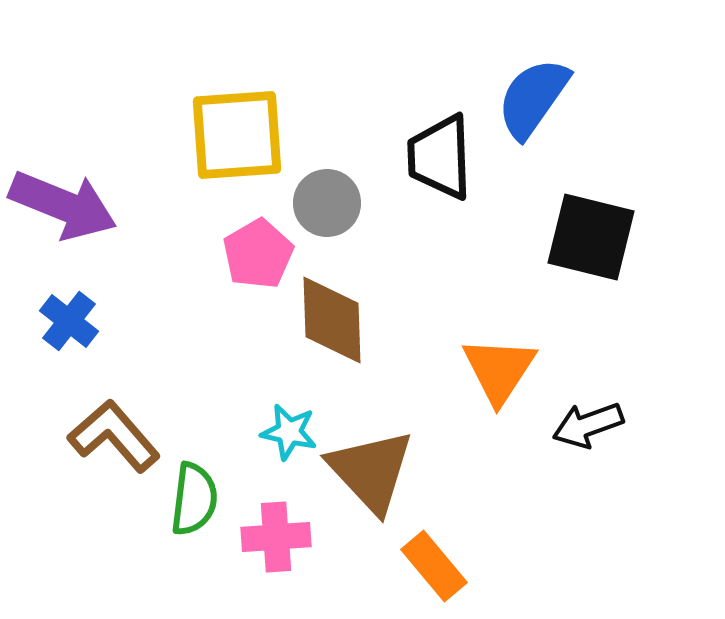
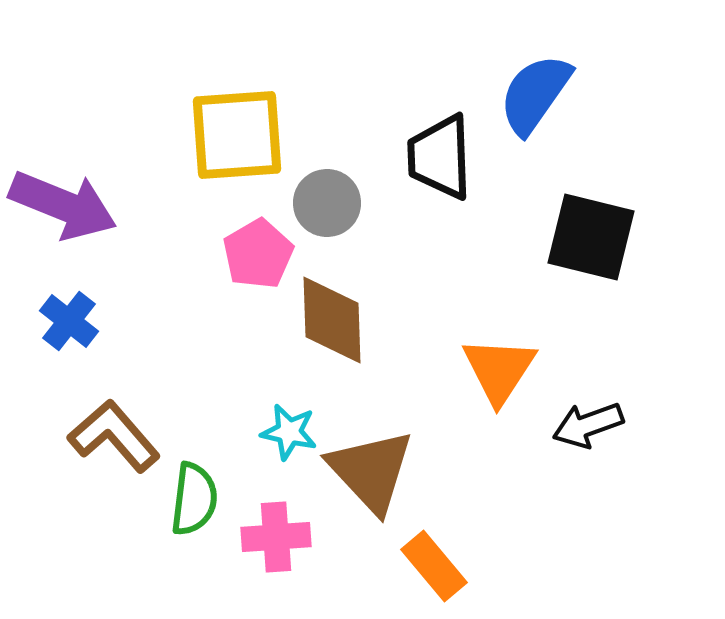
blue semicircle: moved 2 px right, 4 px up
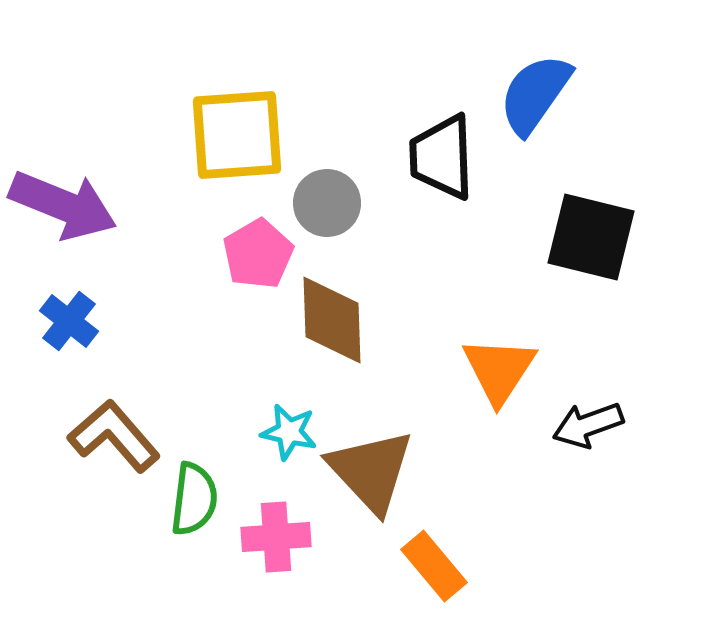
black trapezoid: moved 2 px right
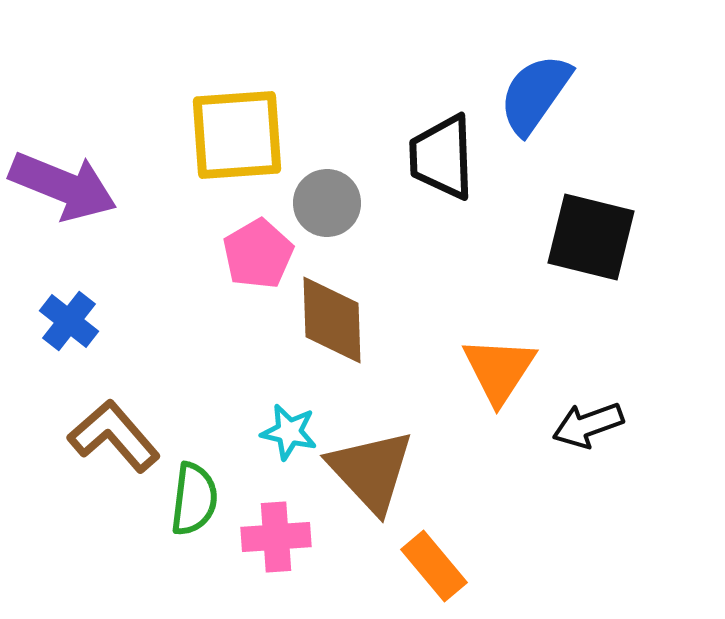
purple arrow: moved 19 px up
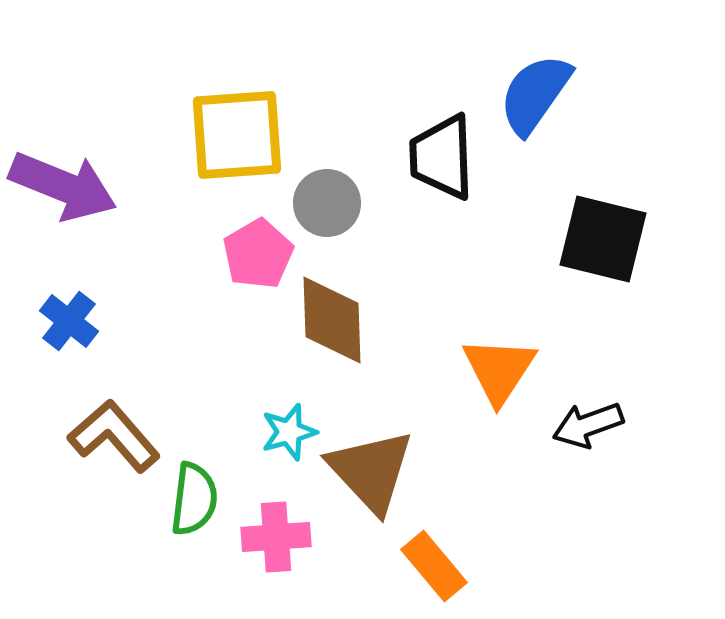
black square: moved 12 px right, 2 px down
cyan star: rotated 28 degrees counterclockwise
